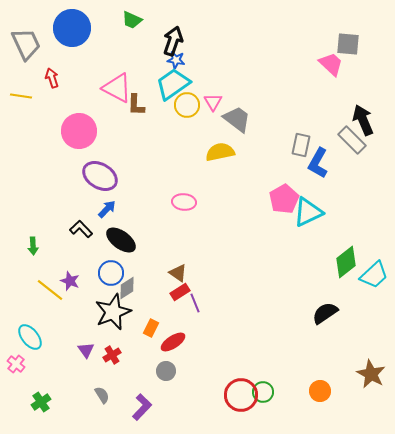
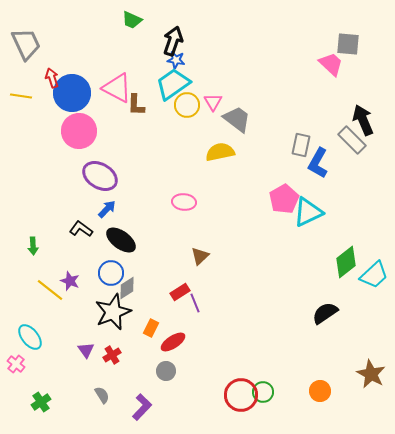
blue circle at (72, 28): moved 65 px down
black L-shape at (81, 229): rotated 10 degrees counterclockwise
brown triangle at (178, 273): moved 22 px right, 17 px up; rotated 42 degrees clockwise
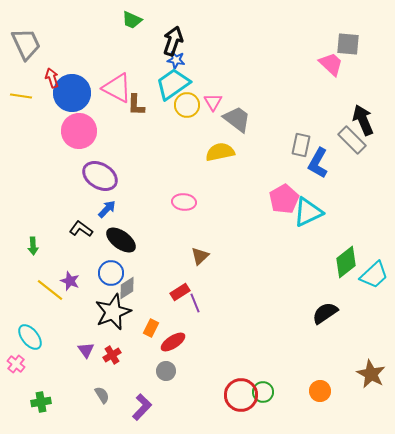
green cross at (41, 402): rotated 24 degrees clockwise
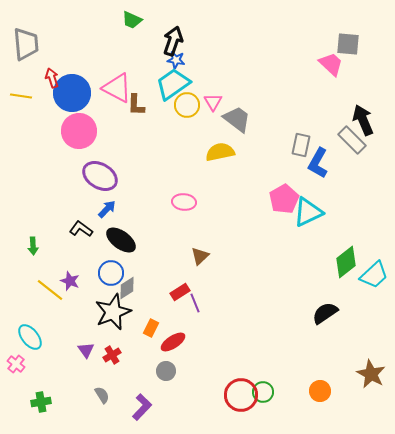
gray trapezoid at (26, 44): rotated 20 degrees clockwise
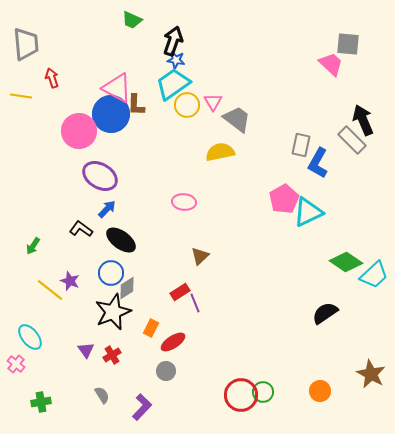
blue circle at (72, 93): moved 39 px right, 21 px down
green arrow at (33, 246): rotated 36 degrees clockwise
green diamond at (346, 262): rotated 72 degrees clockwise
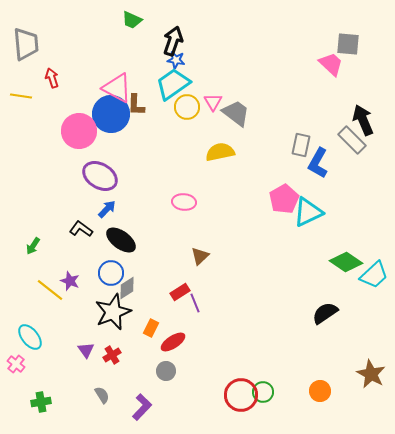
yellow circle at (187, 105): moved 2 px down
gray trapezoid at (237, 119): moved 1 px left, 6 px up
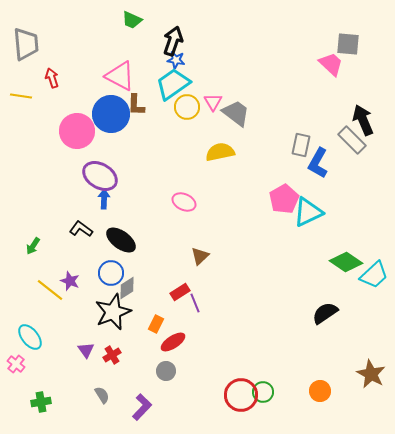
pink triangle at (117, 88): moved 3 px right, 12 px up
pink circle at (79, 131): moved 2 px left
pink ellipse at (184, 202): rotated 20 degrees clockwise
blue arrow at (107, 209): moved 3 px left, 10 px up; rotated 42 degrees counterclockwise
orange rectangle at (151, 328): moved 5 px right, 4 px up
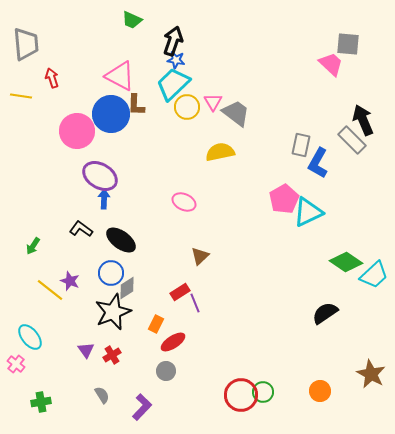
cyan trapezoid at (173, 84): rotated 9 degrees counterclockwise
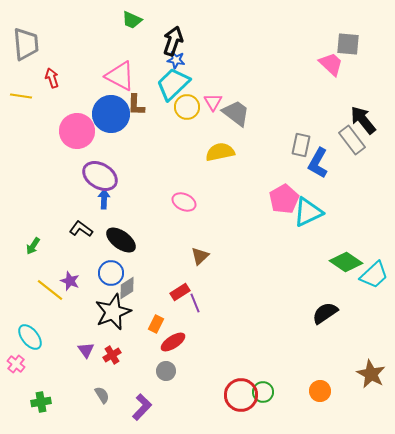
black arrow at (363, 120): rotated 16 degrees counterclockwise
gray rectangle at (352, 140): rotated 8 degrees clockwise
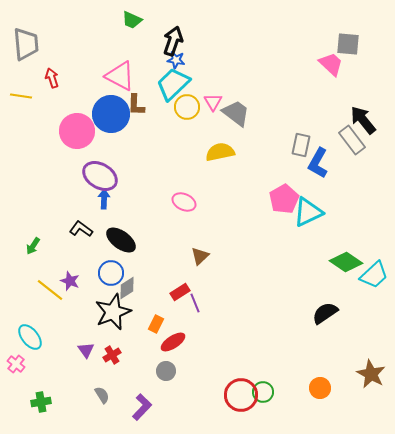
orange circle at (320, 391): moved 3 px up
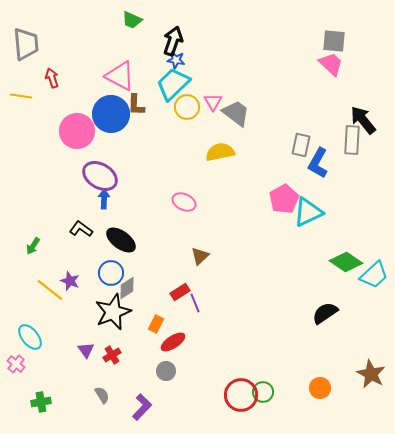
gray square at (348, 44): moved 14 px left, 3 px up
gray rectangle at (352, 140): rotated 40 degrees clockwise
